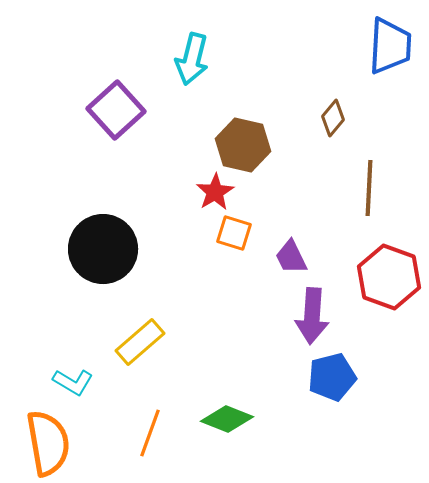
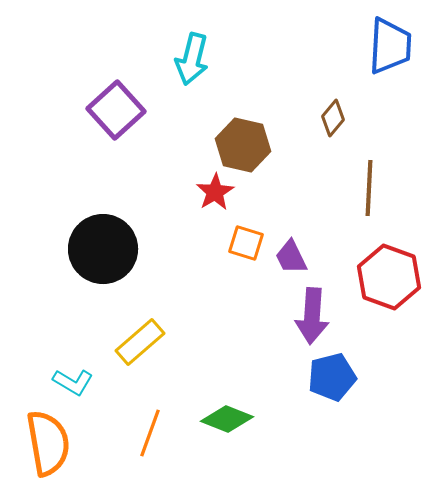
orange square: moved 12 px right, 10 px down
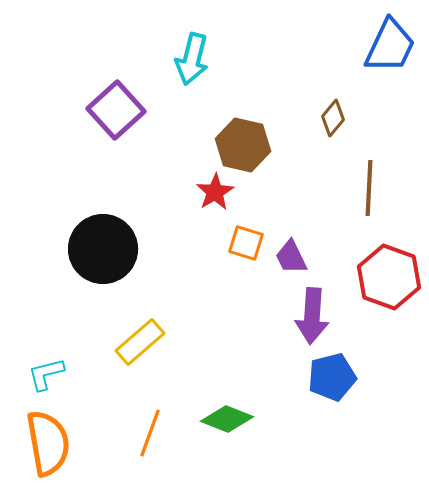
blue trapezoid: rotated 22 degrees clockwise
cyan L-shape: moved 27 px left, 8 px up; rotated 135 degrees clockwise
